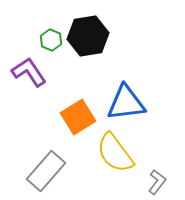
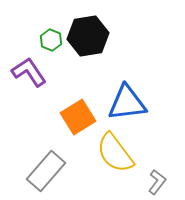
blue triangle: moved 1 px right
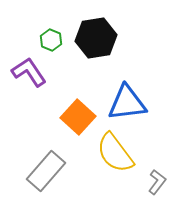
black hexagon: moved 8 px right, 2 px down
orange square: rotated 16 degrees counterclockwise
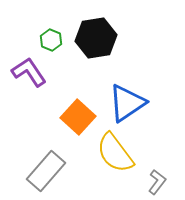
blue triangle: rotated 27 degrees counterclockwise
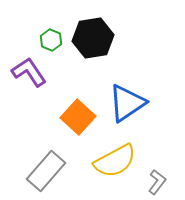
black hexagon: moved 3 px left
yellow semicircle: moved 8 px down; rotated 81 degrees counterclockwise
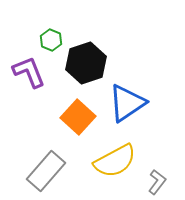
black hexagon: moved 7 px left, 25 px down; rotated 9 degrees counterclockwise
purple L-shape: rotated 12 degrees clockwise
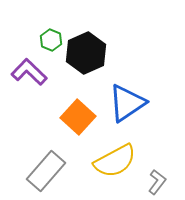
black hexagon: moved 10 px up; rotated 6 degrees counterclockwise
purple L-shape: rotated 24 degrees counterclockwise
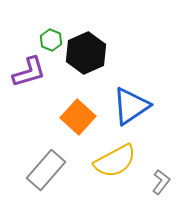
purple L-shape: rotated 120 degrees clockwise
blue triangle: moved 4 px right, 3 px down
gray rectangle: moved 1 px up
gray L-shape: moved 4 px right
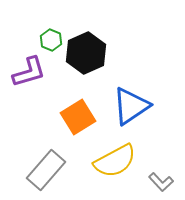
orange square: rotated 16 degrees clockwise
gray L-shape: rotated 100 degrees clockwise
